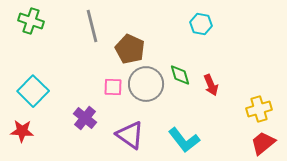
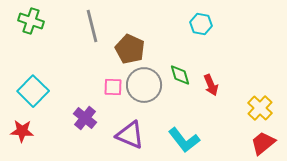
gray circle: moved 2 px left, 1 px down
yellow cross: moved 1 px right, 1 px up; rotated 30 degrees counterclockwise
purple triangle: rotated 12 degrees counterclockwise
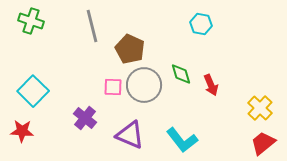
green diamond: moved 1 px right, 1 px up
cyan L-shape: moved 2 px left
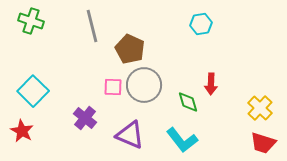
cyan hexagon: rotated 20 degrees counterclockwise
green diamond: moved 7 px right, 28 px down
red arrow: moved 1 px up; rotated 25 degrees clockwise
red star: rotated 25 degrees clockwise
red trapezoid: rotated 124 degrees counterclockwise
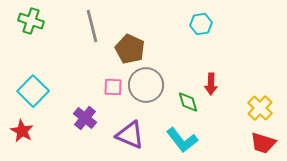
gray circle: moved 2 px right
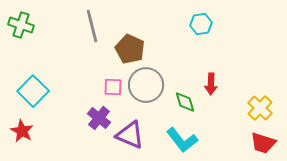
green cross: moved 10 px left, 4 px down
green diamond: moved 3 px left
purple cross: moved 14 px right
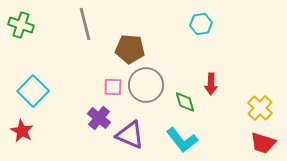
gray line: moved 7 px left, 2 px up
brown pentagon: rotated 20 degrees counterclockwise
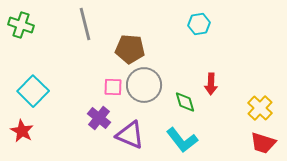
cyan hexagon: moved 2 px left
gray circle: moved 2 px left
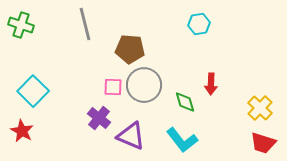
purple triangle: moved 1 px right, 1 px down
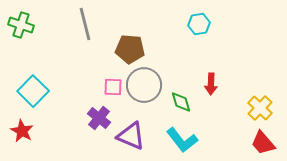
green diamond: moved 4 px left
red trapezoid: rotated 32 degrees clockwise
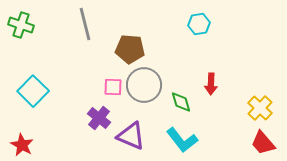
red star: moved 14 px down
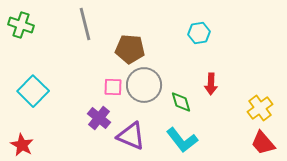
cyan hexagon: moved 9 px down
yellow cross: rotated 10 degrees clockwise
